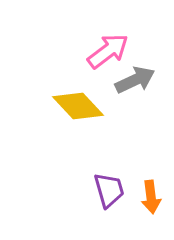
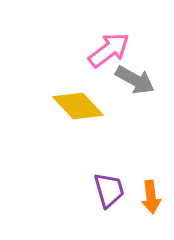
pink arrow: moved 1 px right, 1 px up
gray arrow: rotated 54 degrees clockwise
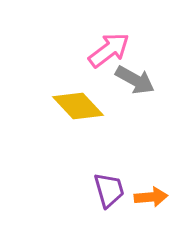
orange arrow: rotated 88 degrees counterclockwise
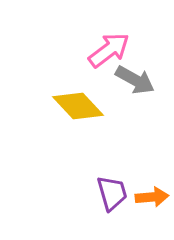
purple trapezoid: moved 3 px right, 3 px down
orange arrow: moved 1 px right
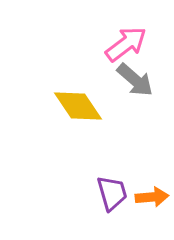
pink arrow: moved 17 px right, 6 px up
gray arrow: rotated 12 degrees clockwise
yellow diamond: rotated 9 degrees clockwise
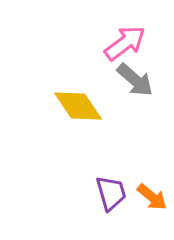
pink arrow: moved 1 px left, 1 px up
purple trapezoid: moved 1 px left
orange arrow: rotated 44 degrees clockwise
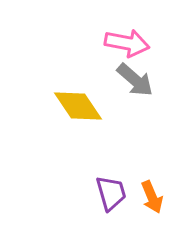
pink arrow: moved 2 px right; rotated 48 degrees clockwise
orange arrow: rotated 28 degrees clockwise
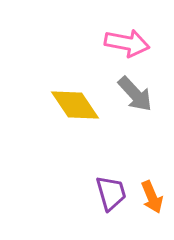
gray arrow: moved 14 px down; rotated 6 degrees clockwise
yellow diamond: moved 3 px left, 1 px up
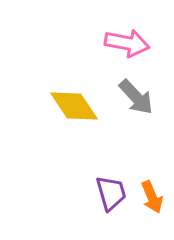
gray arrow: moved 1 px right, 3 px down
yellow diamond: moved 1 px left, 1 px down
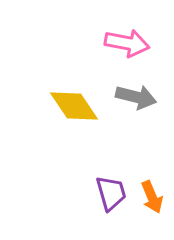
gray arrow: rotated 33 degrees counterclockwise
